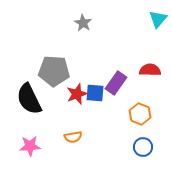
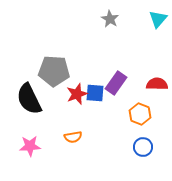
gray star: moved 27 px right, 4 px up
red semicircle: moved 7 px right, 14 px down
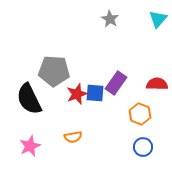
pink star: rotated 20 degrees counterclockwise
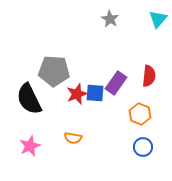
red semicircle: moved 8 px left, 8 px up; rotated 95 degrees clockwise
orange semicircle: moved 1 px down; rotated 18 degrees clockwise
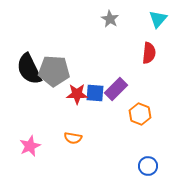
red semicircle: moved 23 px up
purple rectangle: moved 6 px down; rotated 10 degrees clockwise
red star: rotated 20 degrees clockwise
black semicircle: moved 30 px up
blue circle: moved 5 px right, 19 px down
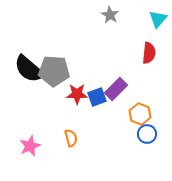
gray star: moved 4 px up
black semicircle: rotated 24 degrees counterclockwise
blue square: moved 2 px right, 4 px down; rotated 24 degrees counterclockwise
orange semicircle: moved 2 px left; rotated 114 degrees counterclockwise
blue circle: moved 1 px left, 32 px up
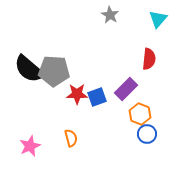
red semicircle: moved 6 px down
purple rectangle: moved 10 px right
